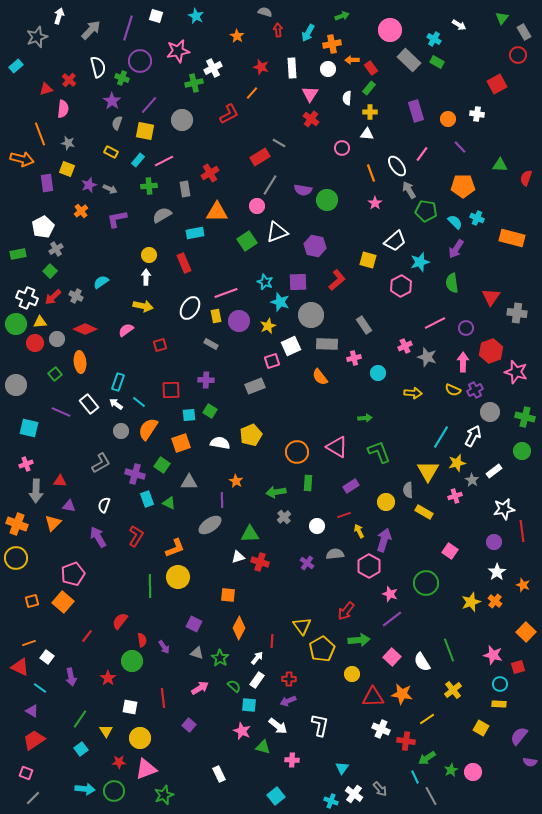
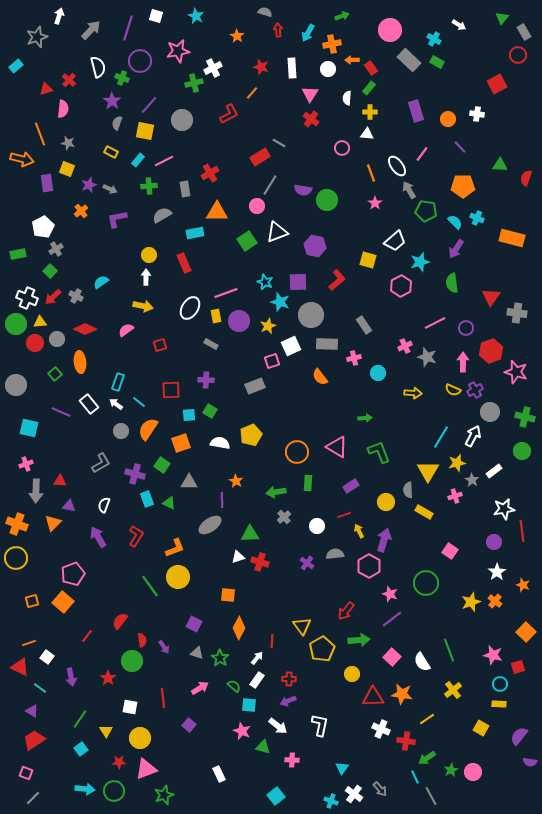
green line at (150, 586): rotated 35 degrees counterclockwise
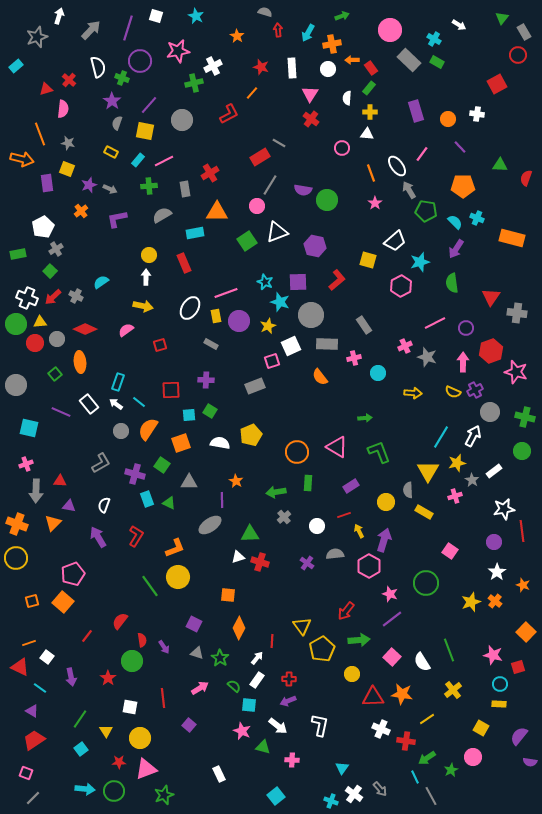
white cross at (213, 68): moved 2 px up
yellow semicircle at (453, 390): moved 2 px down
pink circle at (473, 772): moved 15 px up
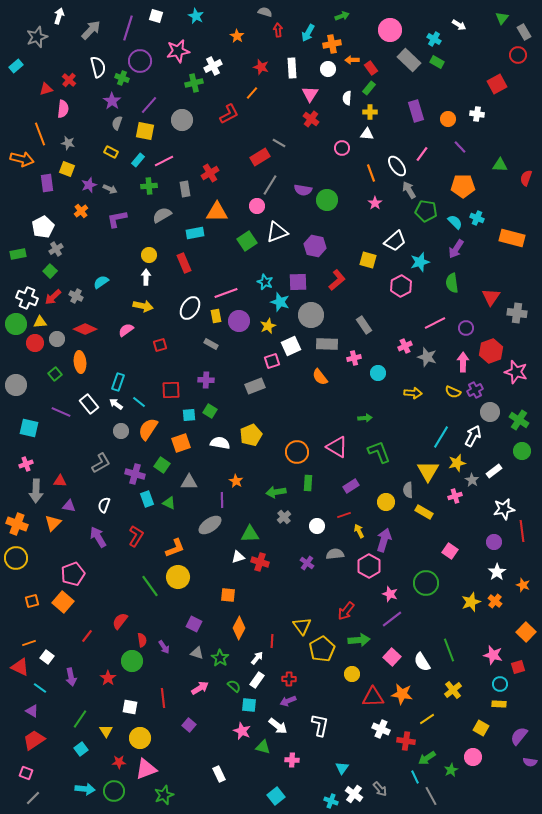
green cross at (525, 417): moved 6 px left, 3 px down; rotated 18 degrees clockwise
